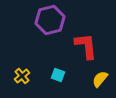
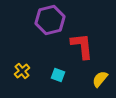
red L-shape: moved 4 px left
yellow cross: moved 5 px up
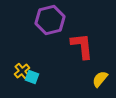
cyan square: moved 26 px left, 2 px down
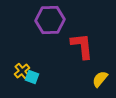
purple hexagon: rotated 12 degrees clockwise
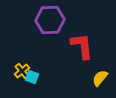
yellow semicircle: moved 1 px up
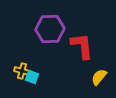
purple hexagon: moved 9 px down
yellow cross: rotated 35 degrees counterclockwise
yellow semicircle: moved 1 px left, 1 px up
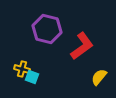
purple hexagon: moved 3 px left; rotated 16 degrees clockwise
red L-shape: rotated 60 degrees clockwise
yellow cross: moved 2 px up
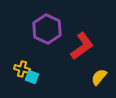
purple hexagon: rotated 12 degrees clockwise
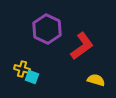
yellow semicircle: moved 3 px left, 3 px down; rotated 66 degrees clockwise
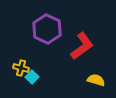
yellow cross: moved 1 px left, 1 px up
cyan square: rotated 24 degrees clockwise
